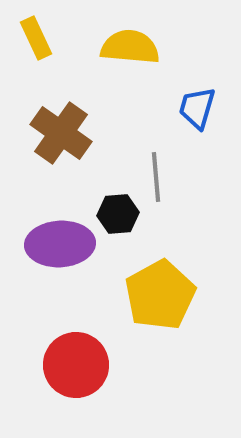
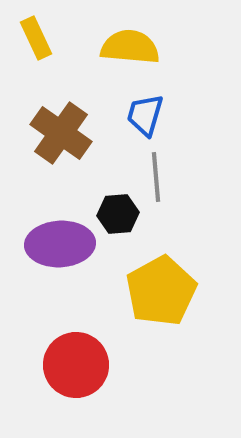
blue trapezoid: moved 52 px left, 7 px down
yellow pentagon: moved 1 px right, 4 px up
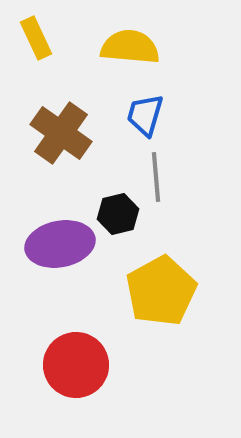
black hexagon: rotated 9 degrees counterclockwise
purple ellipse: rotated 8 degrees counterclockwise
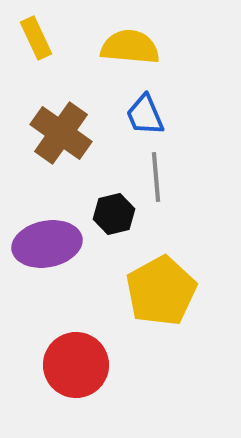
blue trapezoid: rotated 39 degrees counterclockwise
black hexagon: moved 4 px left
purple ellipse: moved 13 px left
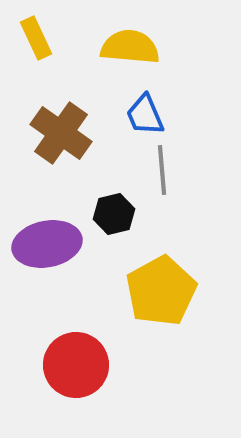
gray line: moved 6 px right, 7 px up
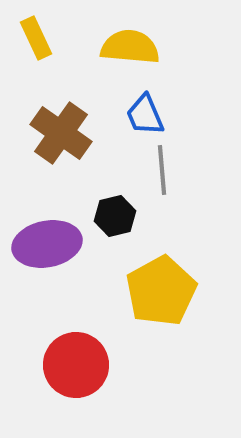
black hexagon: moved 1 px right, 2 px down
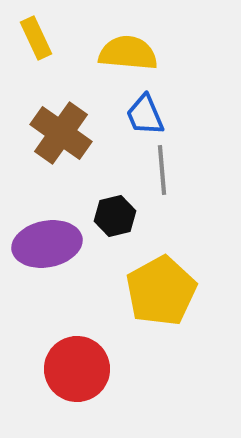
yellow semicircle: moved 2 px left, 6 px down
red circle: moved 1 px right, 4 px down
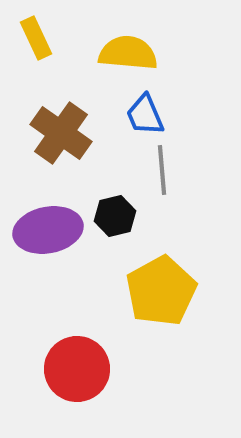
purple ellipse: moved 1 px right, 14 px up
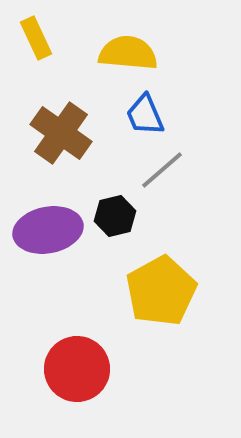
gray line: rotated 54 degrees clockwise
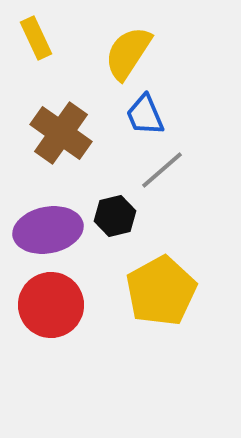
yellow semicircle: rotated 62 degrees counterclockwise
red circle: moved 26 px left, 64 px up
